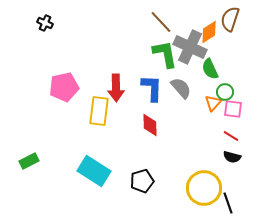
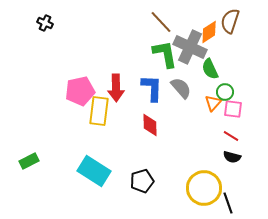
brown semicircle: moved 2 px down
pink pentagon: moved 16 px right, 4 px down
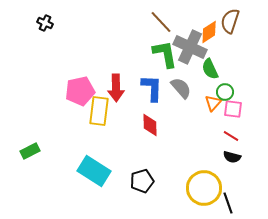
green rectangle: moved 1 px right, 10 px up
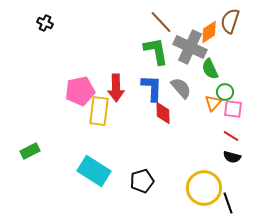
green L-shape: moved 9 px left, 3 px up
red diamond: moved 13 px right, 12 px up
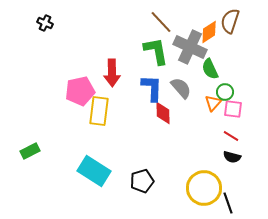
red arrow: moved 4 px left, 15 px up
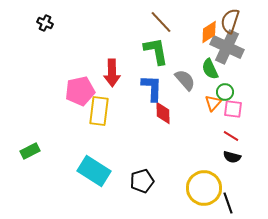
gray cross: moved 37 px right
gray semicircle: moved 4 px right, 8 px up
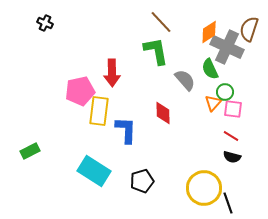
brown semicircle: moved 19 px right, 8 px down
blue L-shape: moved 26 px left, 42 px down
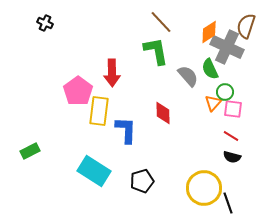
brown semicircle: moved 3 px left, 3 px up
gray semicircle: moved 3 px right, 4 px up
pink pentagon: moved 2 px left; rotated 24 degrees counterclockwise
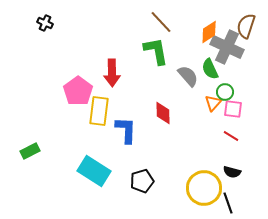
black semicircle: moved 15 px down
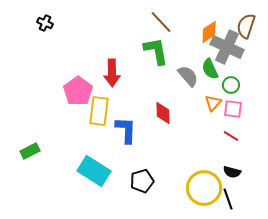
green circle: moved 6 px right, 7 px up
black line: moved 4 px up
